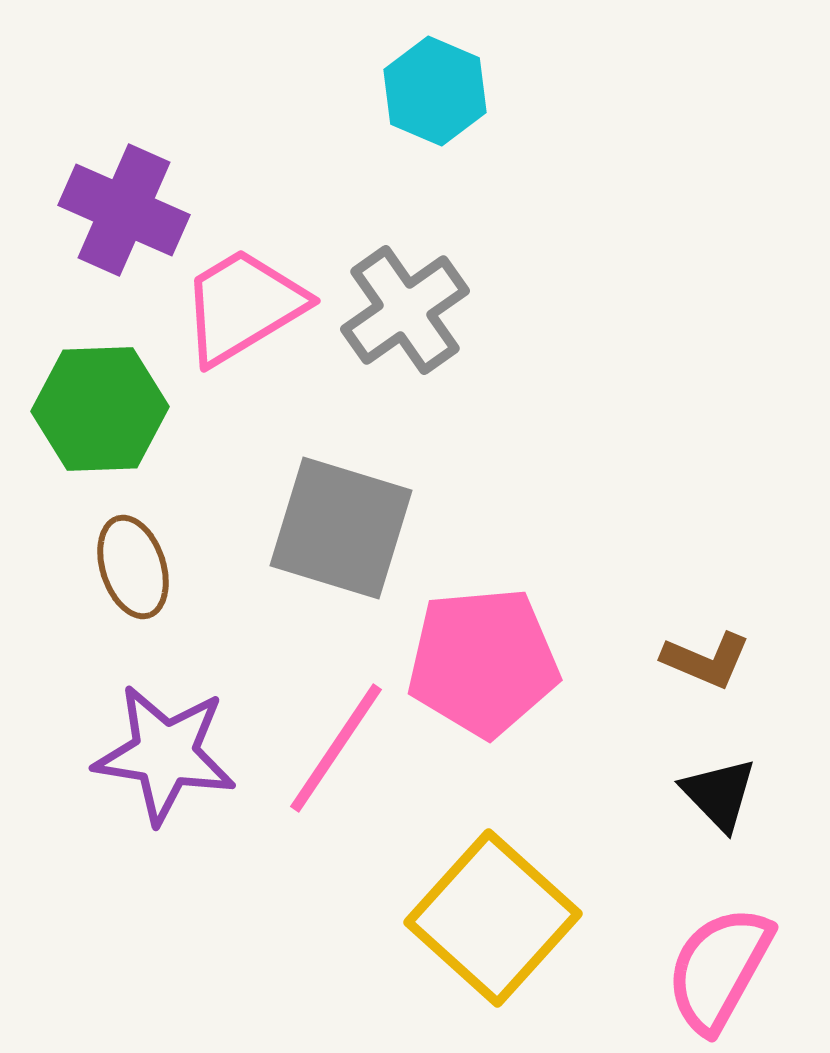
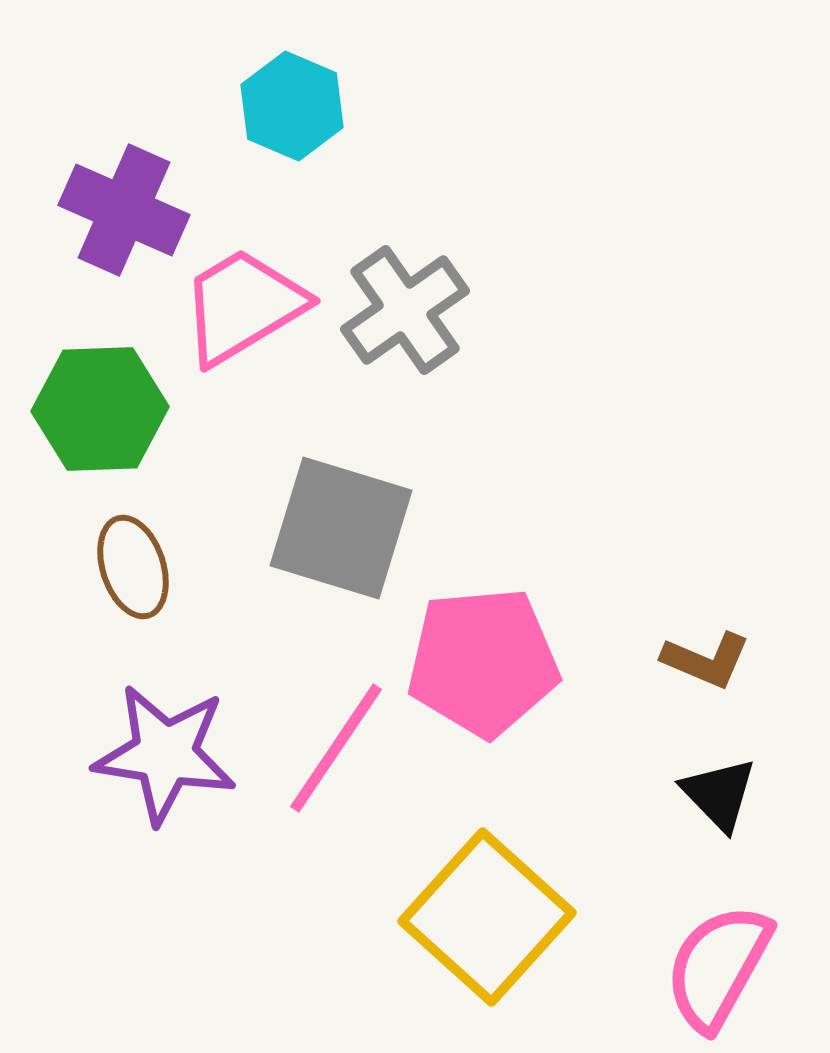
cyan hexagon: moved 143 px left, 15 px down
yellow square: moved 6 px left, 1 px up
pink semicircle: moved 1 px left, 2 px up
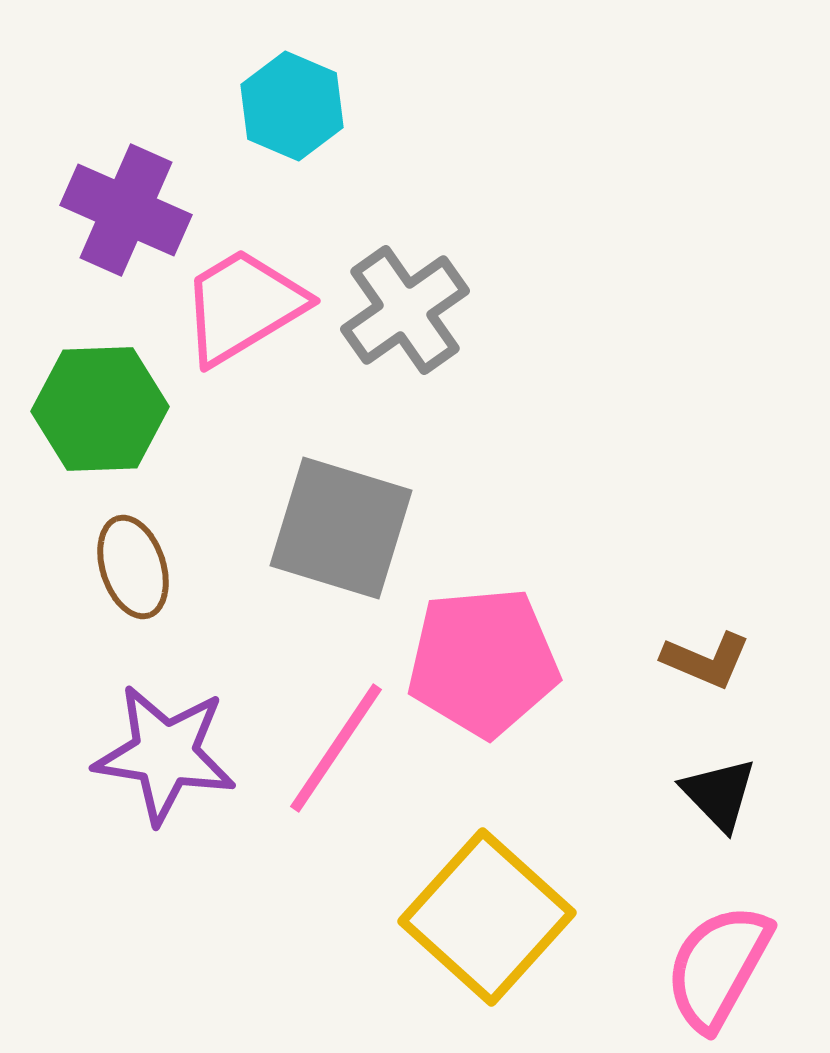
purple cross: moved 2 px right
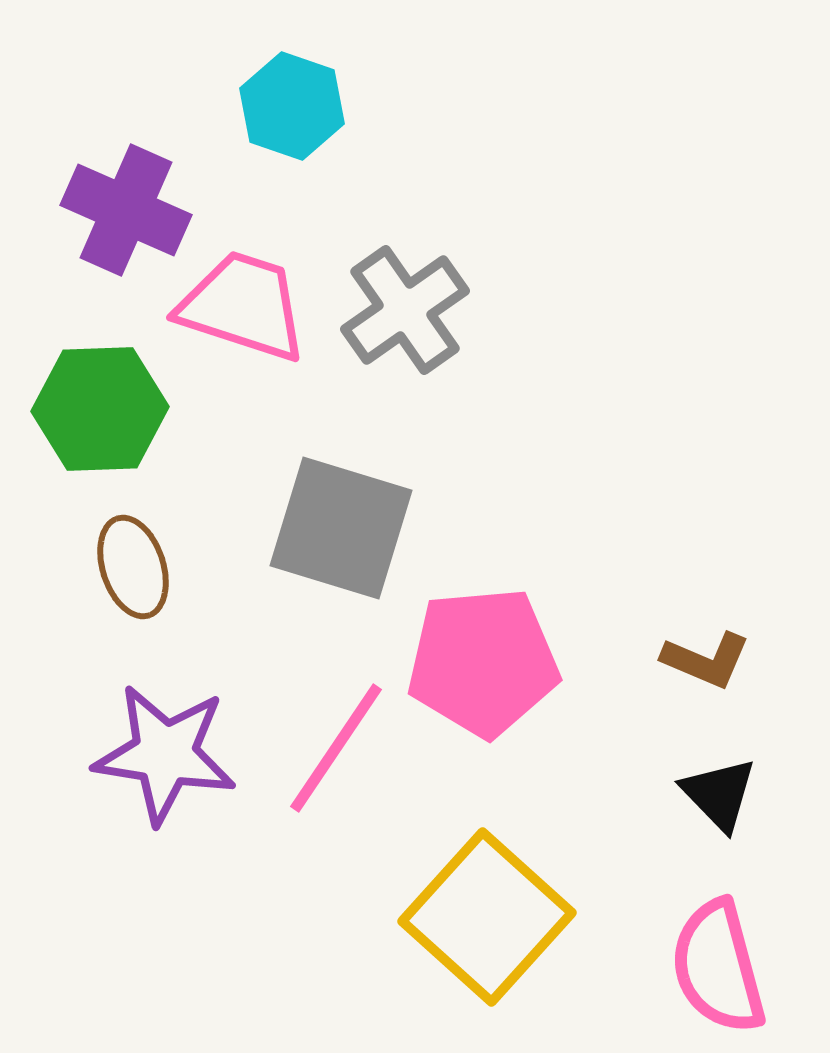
cyan hexagon: rotated 4 degrees counterclockwise
pink trapezoid: rotated 49 degrees clockwise
pink semicircle: rotated 44 degrees counterclockwise
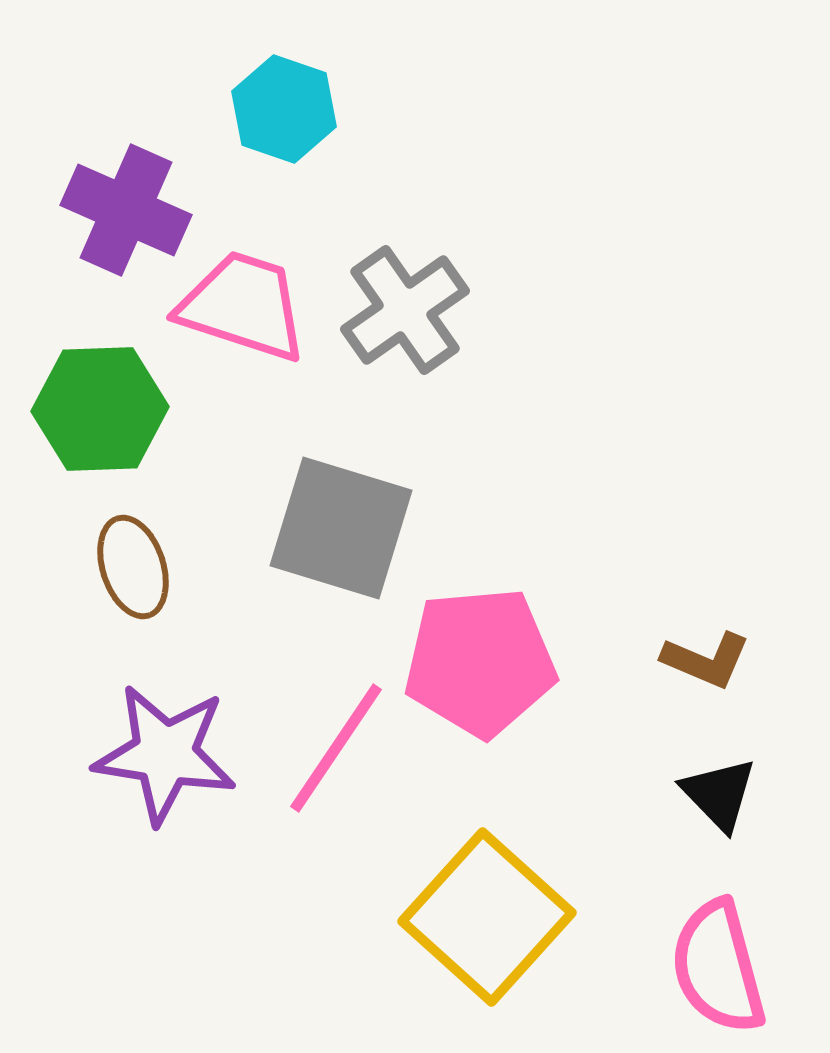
cyan hexagon: moved 8 px left, 3 px down
pink pentagon: moved 3 px left
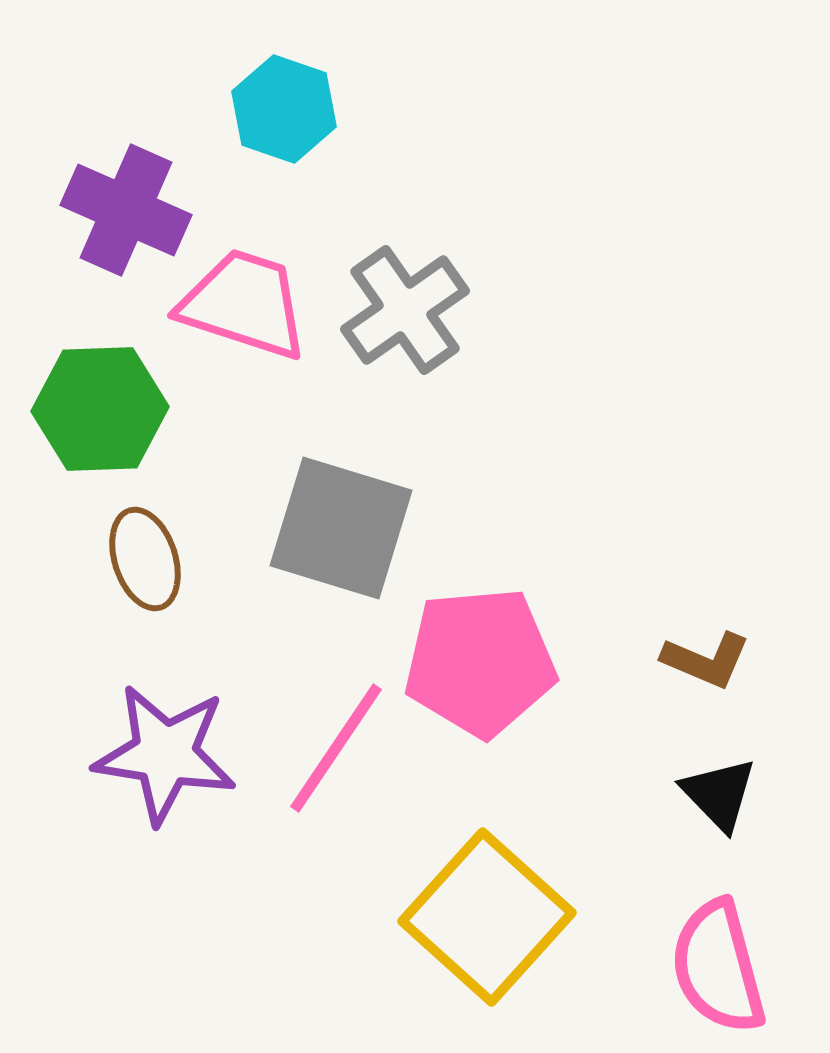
pink trapezoid: moved 1 px right, 2 px up
brown ellipse: moved 12 px right, 8 px up
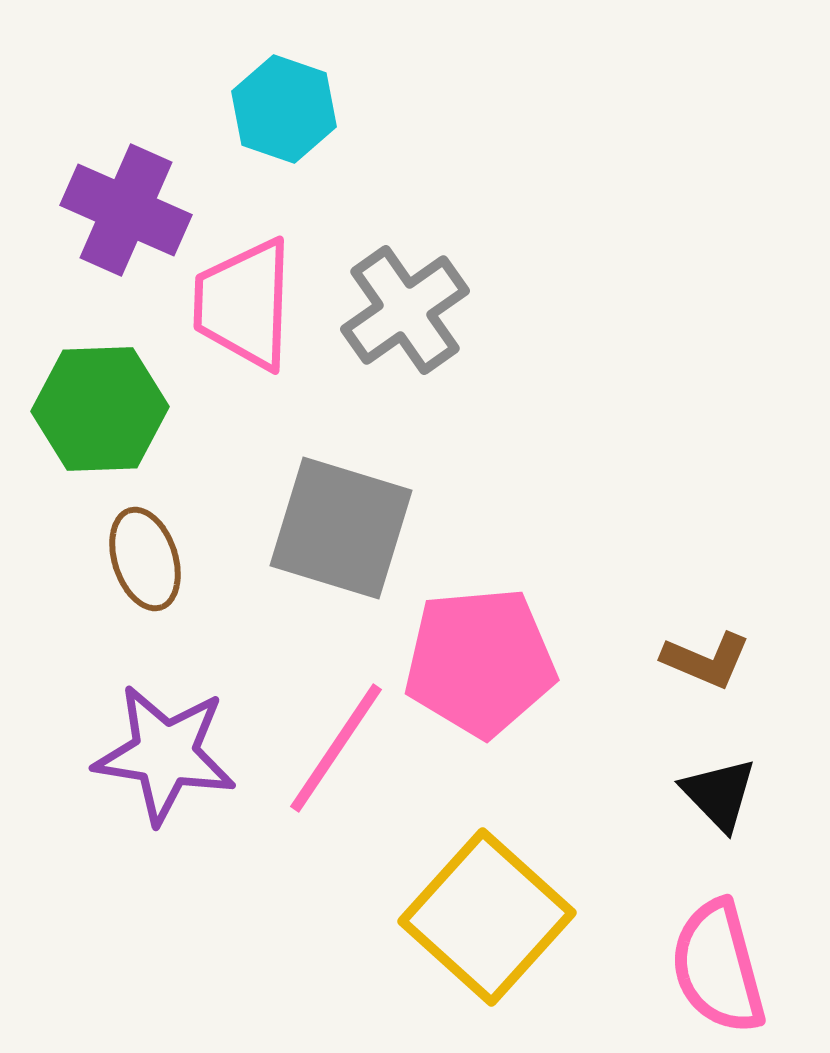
pink trapezoid: rotated 106 degrees counterclockwise
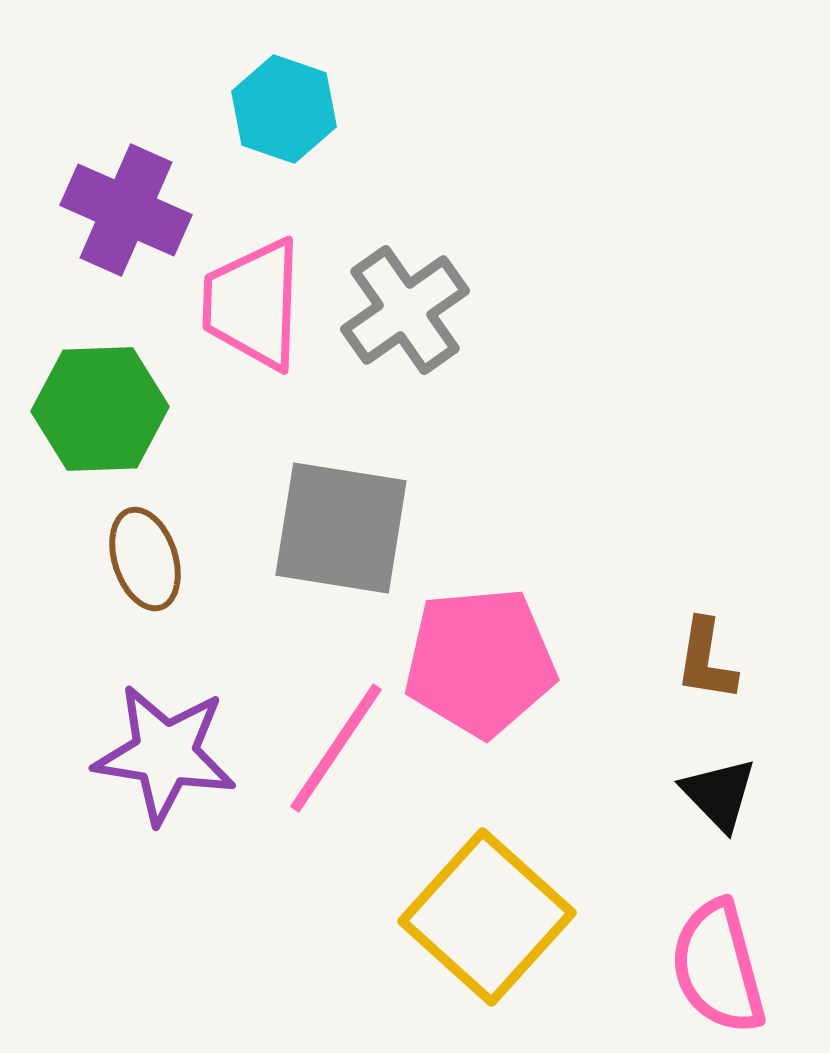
pink trapezoid: moved 9 px right
gray square: rotated 8 degrees counterclockwise
brown L-shape: rotated 76 degrees clockwise
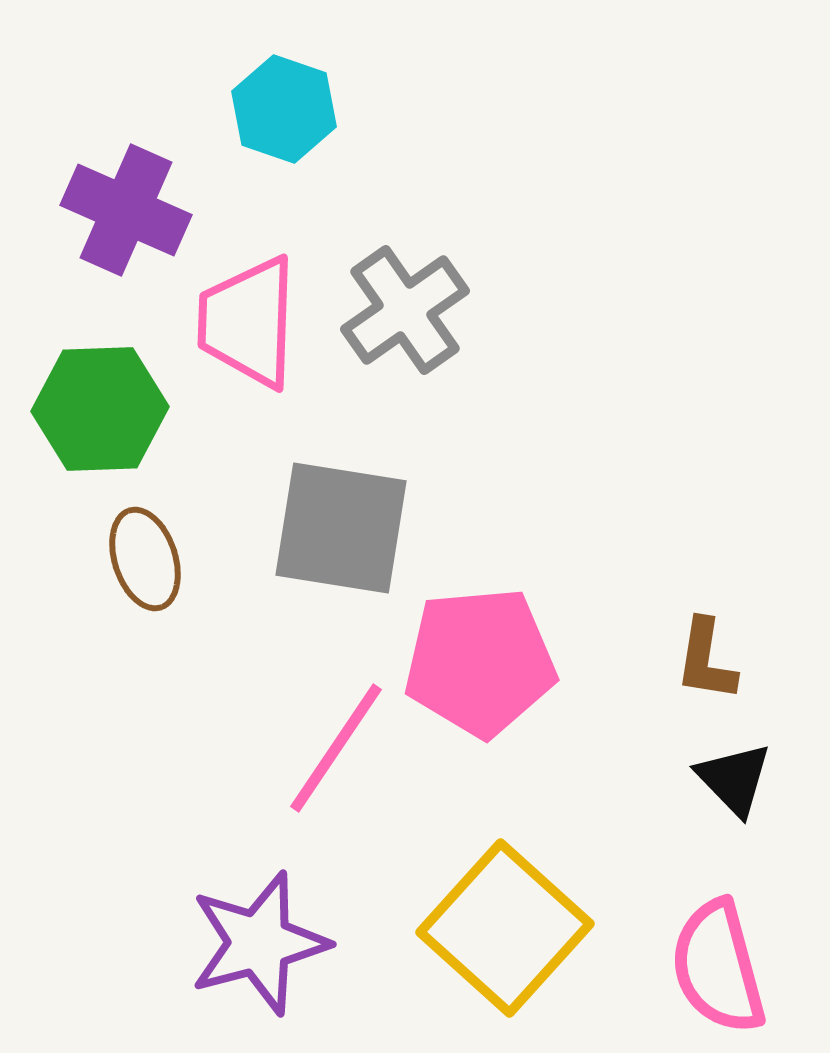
pink trapezoid: moved 5 px left, 18 px down
purple star: moved 94 px right, 189 px down; rotated 24 degrees counterclockwise
black triangle: moved 15 px right, 15 px up
yellow square: moved 18 px right, 11 px down
